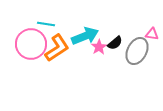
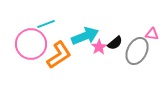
cyan line: rotated 30 degrees counterclockwise
orange L-shape: moved 2 px right, 7 px down
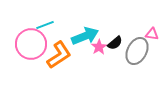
cyan line: moved 1 px left, 1 px down
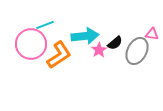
cyan arrow: rotated 16 degrees clockwise
pink star: moved 3 px down
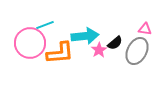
pink triangle: moved 7 px left, 5 px up
pink circle: moved 1 px left, 1 px up
orange L-shape: moved 1 px right, 2 px up; rotated 28 degrees clockwise
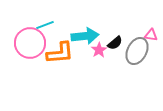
pink triangle: moved 6 px right, 6 px down
